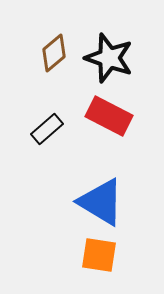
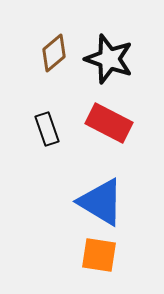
black star: moved 1 px down
red rectangle: moved 7 px down
black rectangle: rotated 68 degrees counterclockwise
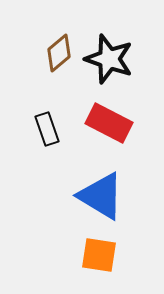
brown diamond: moved 5 px right
blue triangle: moved 6 px up
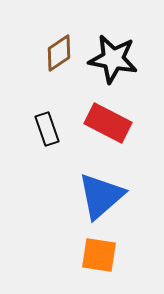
brown diamond: rotated 6 degrees clockwise
black star: moved 4 px right; rotated 9 degrees counterclockwise
red rectangle: moved 1 px left
blue triangle: rotated 48 degrees clockwise
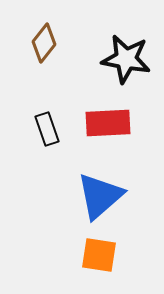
brown diamond: moved 15 px left, 10 px up; rotated 18 degrees counterclockwise
black star: moved 13 px right
red rectangle: rotated 30 degrees counterclockwise
blue triangle: moved 1 px left
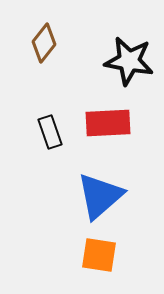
black star: moved 3 px right, 2 px down
black rectangle: moved 3 px right, 3 px down
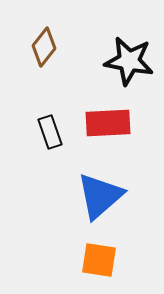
brown diamond: moved 4 px down
orange square: moved 5 px down
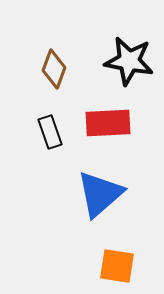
brown diamond: moved 10 px right, 22 px down; rotated 18 degrees counterclockwise
blue triangle: moved 2 px up
orange square: moved 18 px right, 6 px down
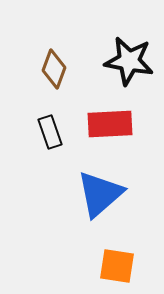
red rectangle: moved 2 px right, 1 px down
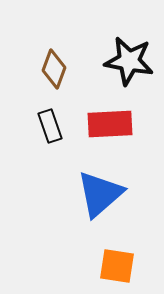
black rectangle: moved 6 px up
